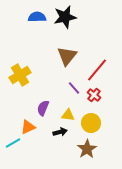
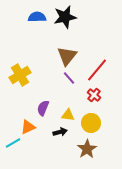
purple line: moved 5 px left, 10 px up
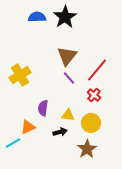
black star: rotated 20 degrees counterclockwise
purple semicircle: rotated 14 degrees counterclockwise
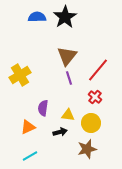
red line: moved 1 px right
purple line: rotated 24 degrees clockwise
red cross: moved 1 px right, 2 px down
cyan line: moved 17 px right, 13 px down
brown star: rotated 18 degrees clockwise
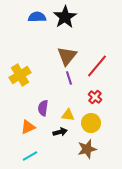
red line: moved 1 px left, 4 px up
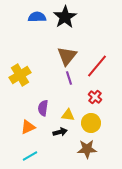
brown star: rotated 12 degrees clockwise
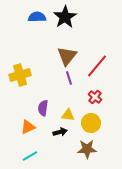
yellow cross: rotated 15 degrees clockwise
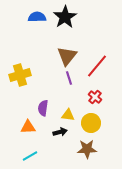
orange triangle: rotated 21 degrees clockwise
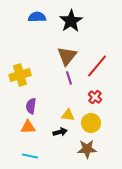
black star: moved 6 px right, 4 px down
purple semicircle: moved 12 px left, 2 px up
cyan line: rotated 42 degrees clockwise
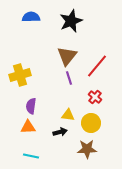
blue semicircle: moved 6 px left
black star: rotated 10 degrees clockwise
cyan line: moved 1 px right
